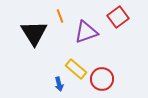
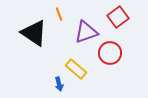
orange line: moved 1 px left, 2 px up
black triangle: rotated 24 degrees counterclockwise
red circle: moved 8 px right, 26 px up
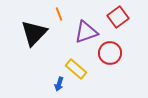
black triangle: rotated 40 degrees clockwise
blue arrow: rotated 32 degrees clockwise
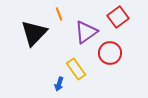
purple triangle: rotated 15 degrees counterclockwise
yellow rectangle: rotated 15 degrees clockwise
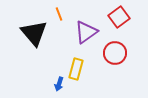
red square: moved 1 px right
black triangle: rotated 24 degrees counterclockwise
red circle: moved 5 px right
yellow rectangle: rotated 50 degrees clockwise
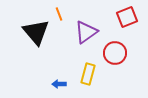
red square: moved 8 px right; rotated 15 degrees clockwise
black triangle: moved 2 px right, 1 px up
yellow rectangle: moved 12 px right, 5 px down
blue arrow: rotated 72 degrees clockwise
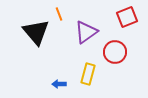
red circle: moved 1 px up
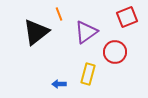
black triangle: rotated 32 degrees clockwise
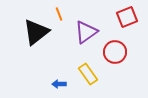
yellow rectangle: rotated 50 degrees counterclockwise
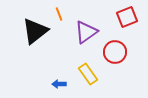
black triangle: moved 1 px left, 1 px up
